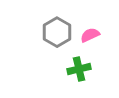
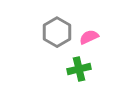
pink semicircle: moved 1 px left, 2 px down
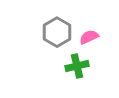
green cross: moved 2 px left, 3 px up
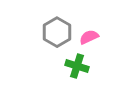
green cross: rotated 30 degrees clockwise
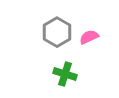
green cross: moved 12 px left, 8 px down
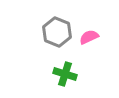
gray hexagon: rotated 8 degrees counterclockwise
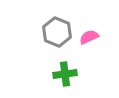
green cross: rotated 25 degrees counterclockwise
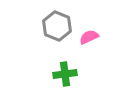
gray hexagon: moved 6 px up
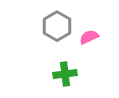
gray hexagon: rotated 8 degrees clockwise
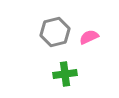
gray hexagon: moved 2 px left, 6 px down; rotated 16 degrees clockwise
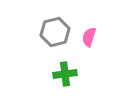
pink semicircle: rotated 48 degrees counterclockwise
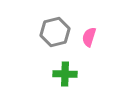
green cross: rotated 10 degrees clockwise
